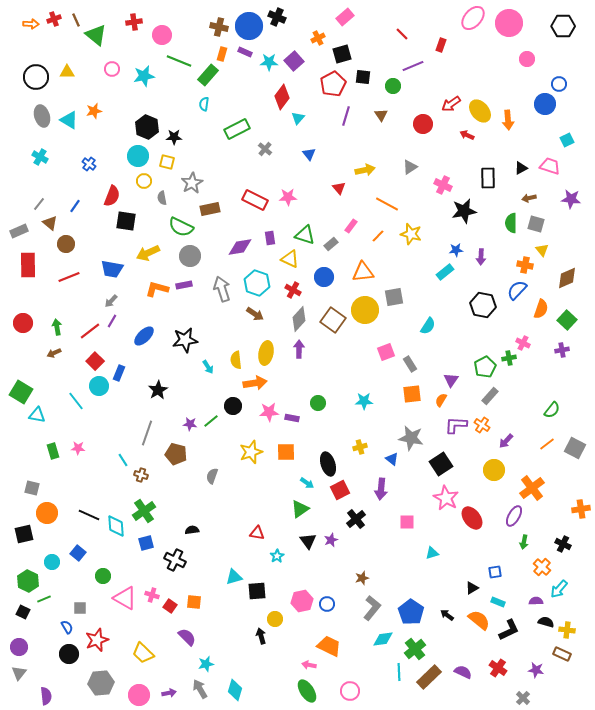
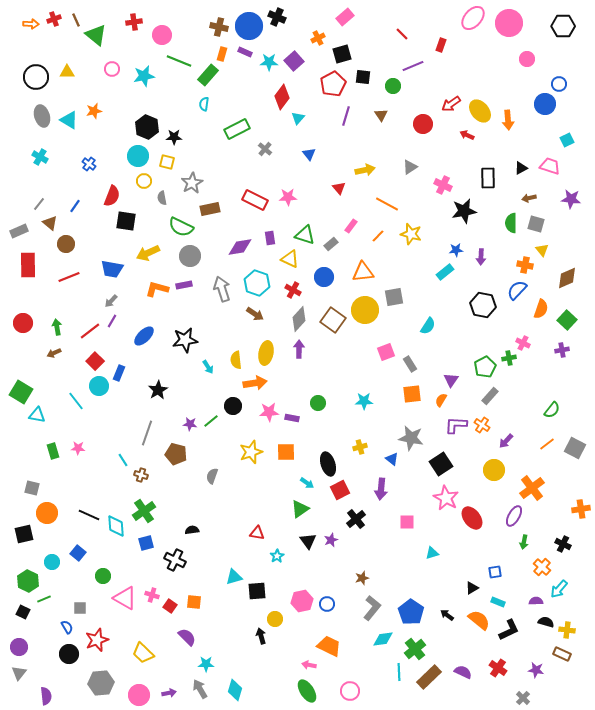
cyan star at (206, 664): rotated 14 degrees clockwise
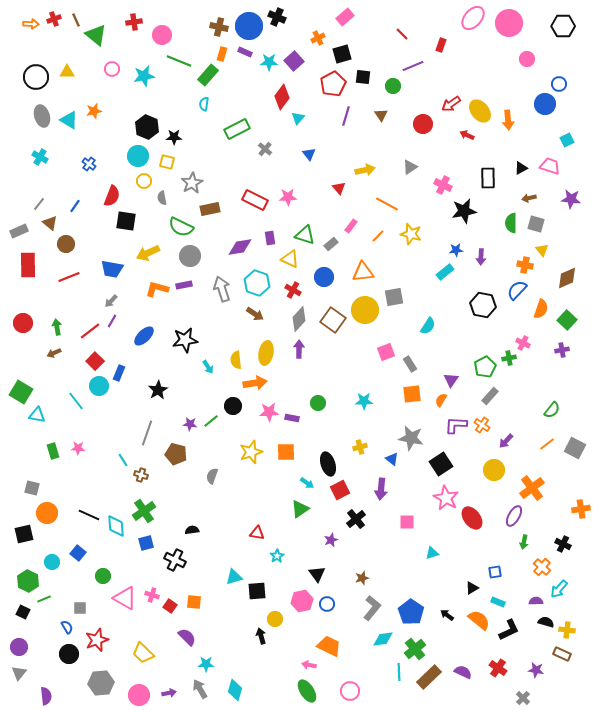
black triangle at (308, 541): moved 9 px right, 33 px down
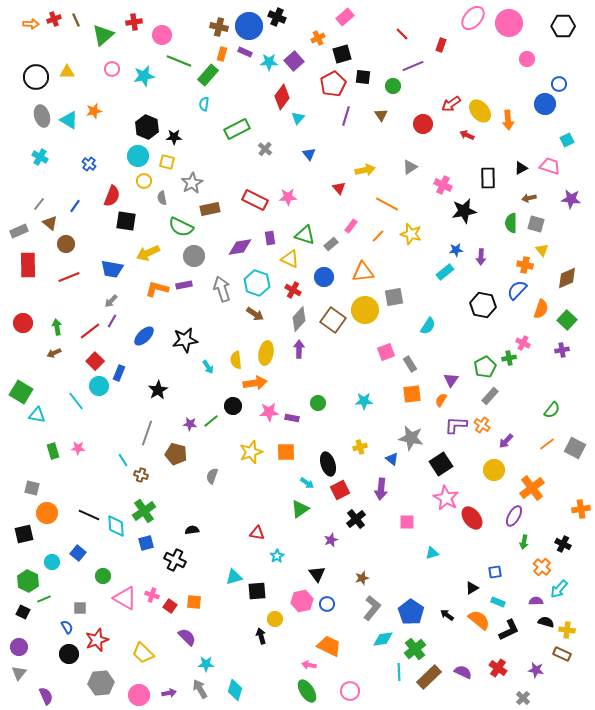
green triangle at (96, 35): moved 7 px right; rotated 40 degrees clockwise
gray circle at (190, 256): moved 4 px right
purple semicircle at (46, 696): rotated 18 degrees counterclockwise
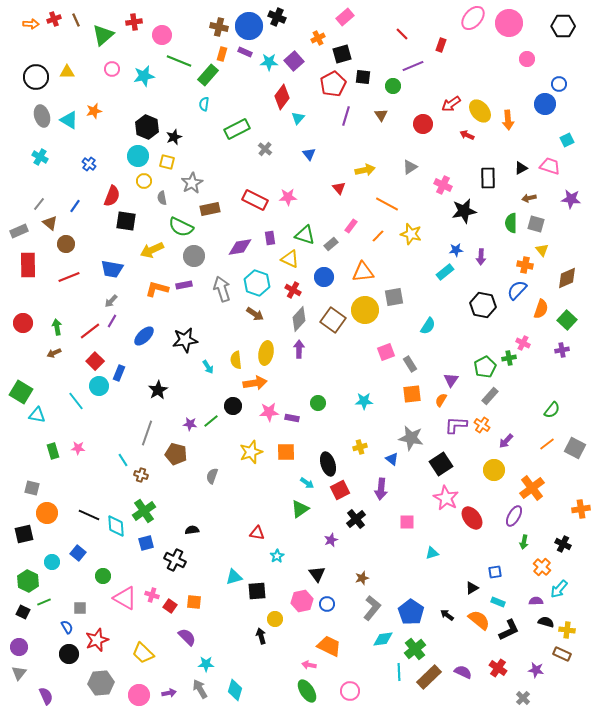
black star at (174, 137): rotated 21 degrees counterclockwise
yellow arrow at (148, 253): moved 4 px right, 3 px up
green line at (44, 599): moved 3 px down
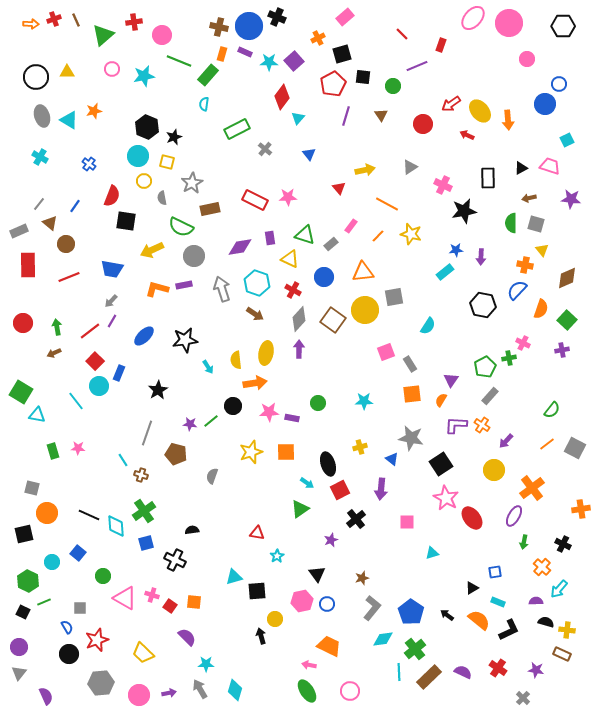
purple line at (413, 66): moved 4 px right
